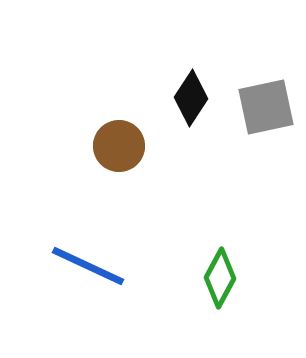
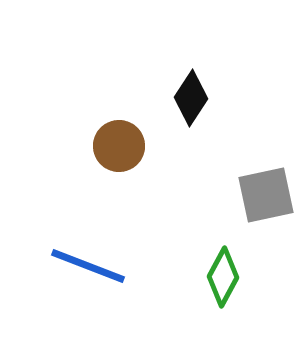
gray square: moved 88 px down
blue line: rotated 4 degrees counterclockwise
green diamond: moved 3 px right, 1 px up
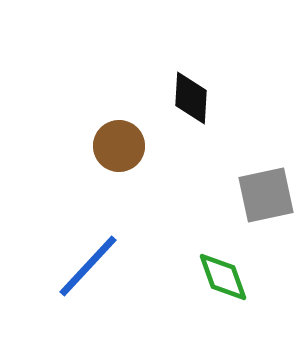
black diamond: rotated 30 degrees counterclockwise
blue line: rotated 68 degrees counterclockwise
green diamond: rotated 48 degrees counterclockwise
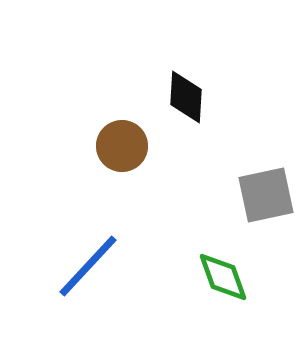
black diamond: moved 5 px left, 1 px up
brown circle: moved 3 px right
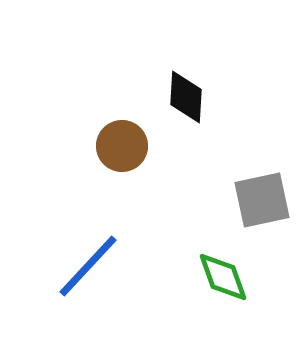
gray square: moved 4 px left, 5 px down
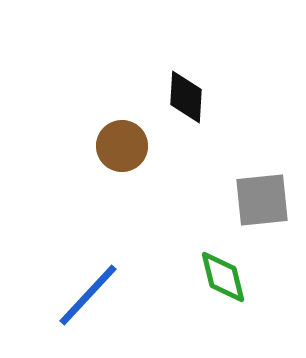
gray square: rotated 6 degrees clockwise
blue line: moved 29 px down
green diamond: rotated 6 degrees clockwise
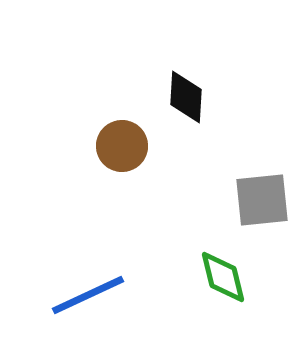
blue line: rotated 22 degrees clockwise
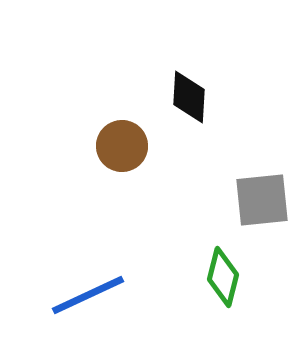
black diamond: moved 3 px right
green diamond: rotated 28 degrees clockwise
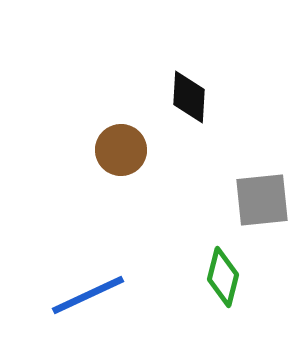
brown circle: moved 1 px left, 4 px down
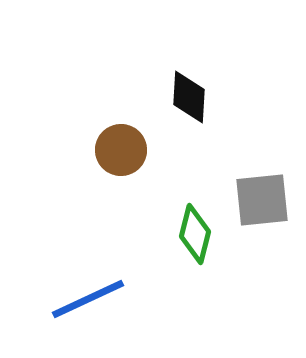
green diamond: moved 28 px left, 43 px up
blue line: moved 4 px down
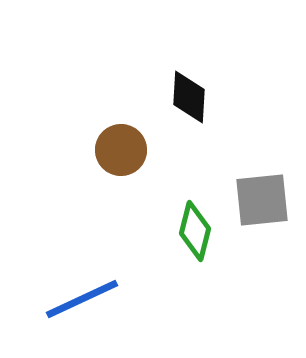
green diamond: moved 3 px up
blue line: moved 6 px left
